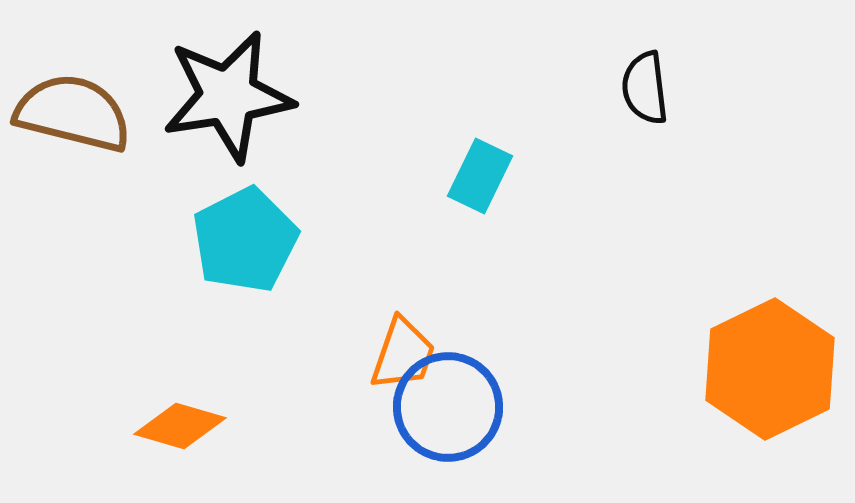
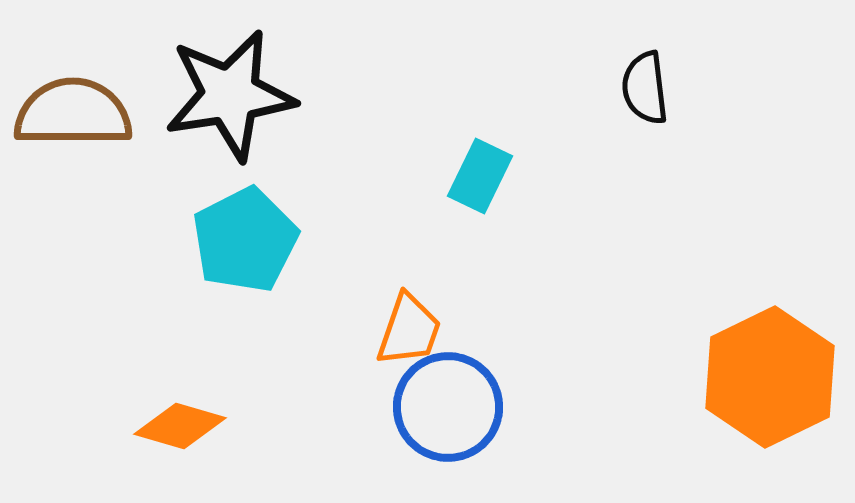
black star: moved 2 px right, 1 px up
brown semicircle: rotated 14 degrees counterclockwise
orange trapezoid: moved 6 px right, 24 px up
orange hexagon: moved 8 px down
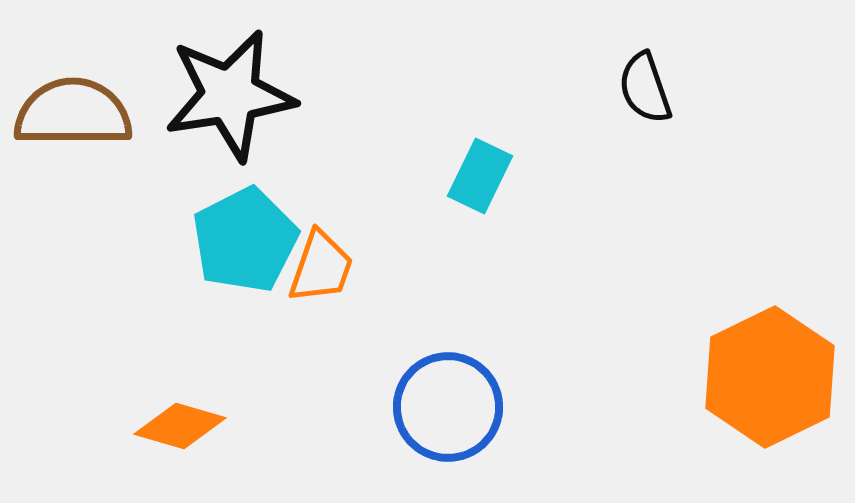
black semicircle: rotated 12 degrees counterclockwise
orange trapezoid: moved 88 px left, 63 px up
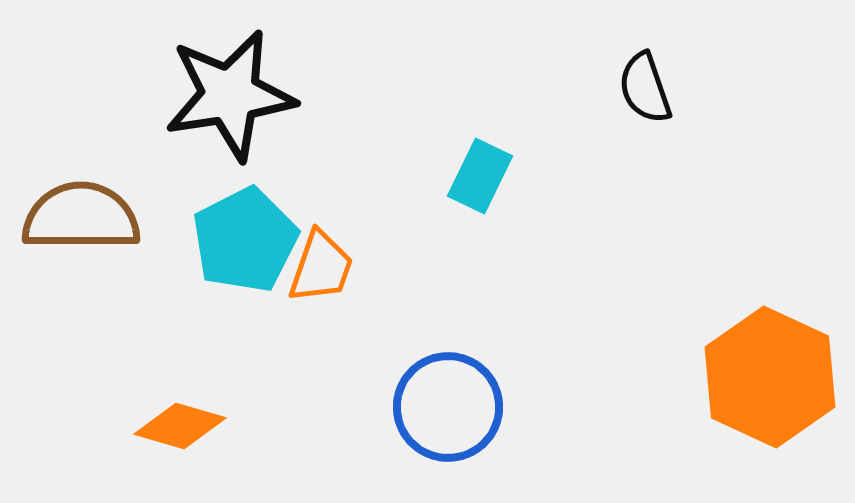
brown semicircle: moved 8 px right, 104 px down
orange hexagon: rotated 9 degrees counterclockwise
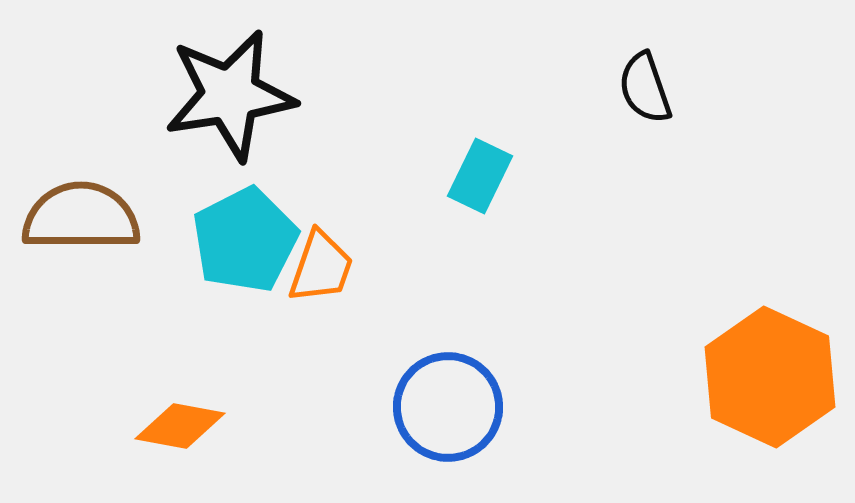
orange diamond: rotated 6 degrees counterclockwise
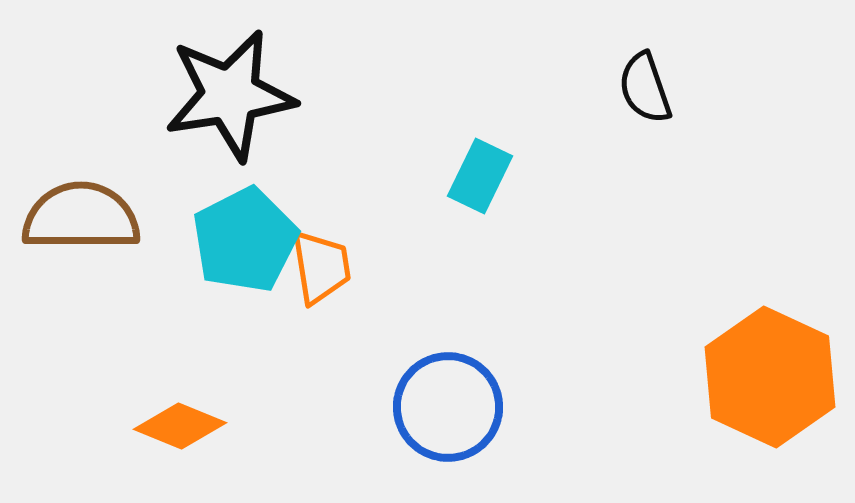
orange trapezoid: rotated 28 degrees counterclockwise
orange diamond: rotated 12 degrees clockwise
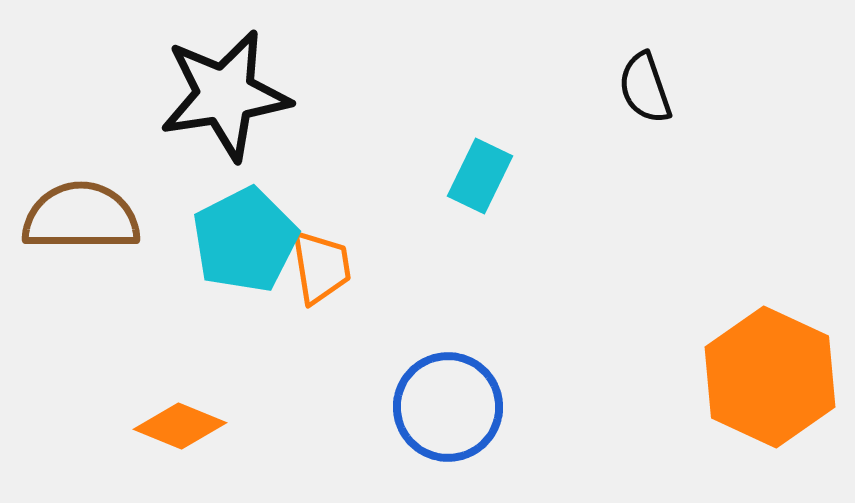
black star: moved 5 px left
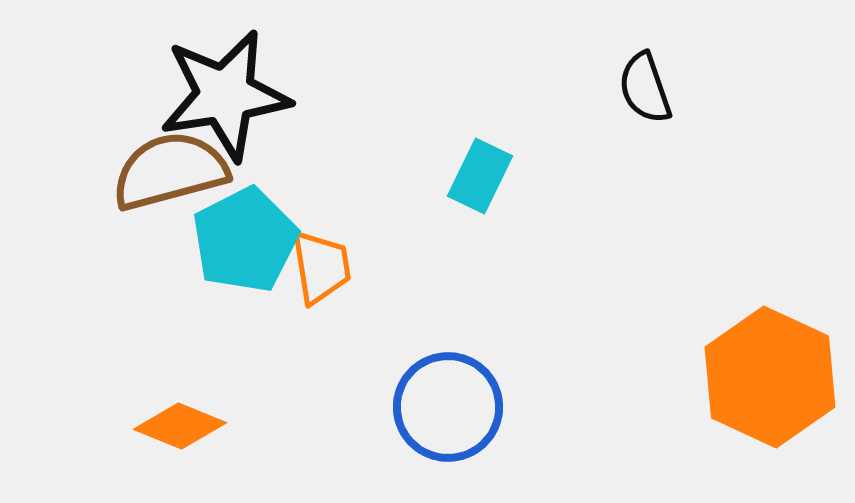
brown semicircle: moved 89 px right, 46 px up; rotated 15 degrees counterclockwise
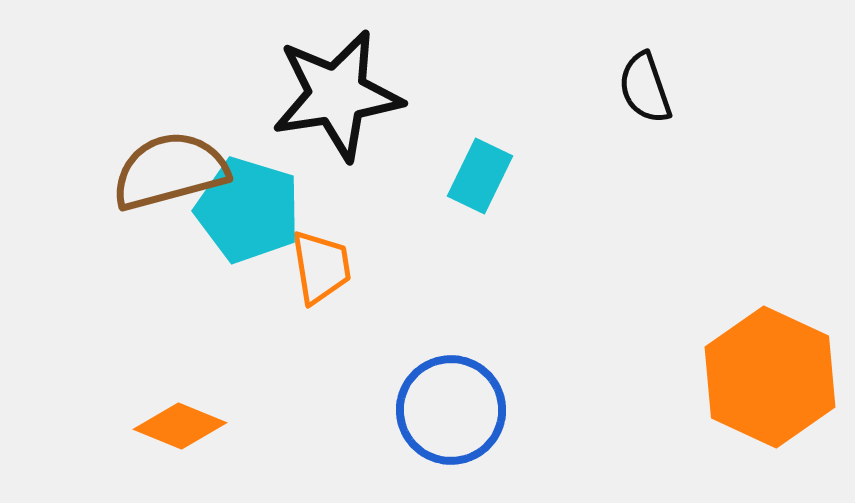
black star: moved 112 px right
cyan pentagon: moved 3 px right, 30 px up; rotated 28 degrees counterclockwise
blue circle: moved 3 px right, 3 px down
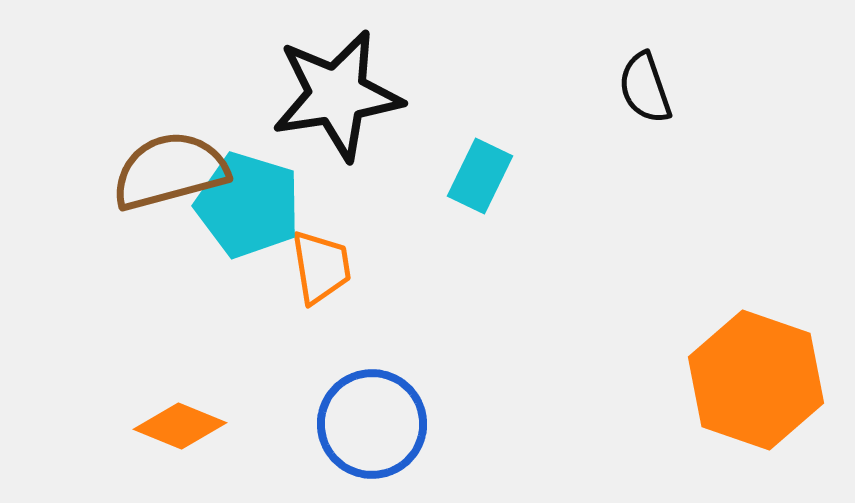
cyan pentagon: moved 5 px up
orange hexagon: moved 14 px left, 3 px down; rotated 6 degrees counterclockwise
blue circle: moved 79 px left, 14 px down
